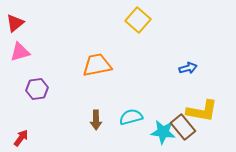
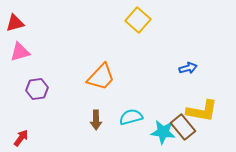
red triangle: rotated 24 degrees clockwise
orange trapezoid: moved 4 px right, 12 px down; rotated 144 degrees clockwise
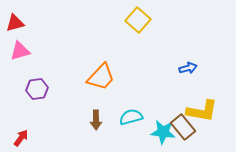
pink triangle: moved 1 px up
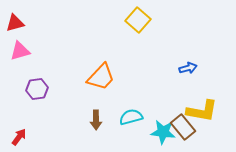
red arrow: moved 2 px left, 1 px up
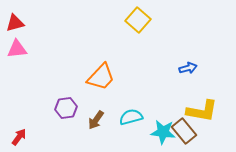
pink triangle: moved 3 px left, 2 px up; rotated 10 degrees clockwise
purple hexagon: moved 29 px right, 19 px down
brown arrow: rotated 36 degrees clockwise
brown rectangle: moved 1 px right, 4 px down
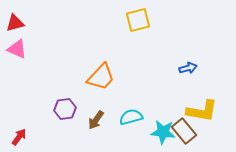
yellow square: rotated 35 degrees clockwise
pink triangle: rotated 30 degrees clockwise
purple hexagon: moved 1 px left, 1 px down
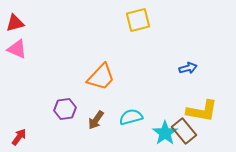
cyan star: moved 2 px right, 1 px down; rotated 30 degrees clockwise
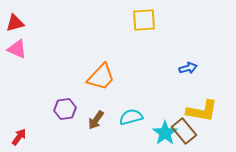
yellow square: moved 6 px right; rotated 10 degrees clockwise
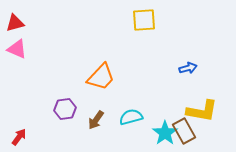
brown rectangle: rotated 10 degrees clockwise
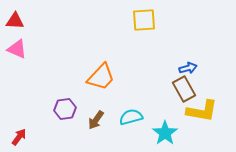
red triangle: moved 2 px up; rotated 18 degrees clockwise
brown rectangle: moved 42 px up
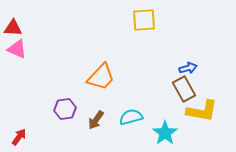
red triangle: moved 2 px left, 7 px down
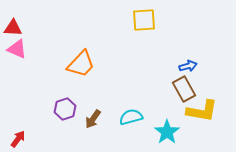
blue arrow: moved 2 px up
orange trapezoid: moved 20 px left, 13 px up
purple hexagon: rotated 10 degrees counterclockwise
brown arrow: moved 3 px left, 1 px up
cyan star: moved 2 px right, 1 px up
red arrow: moved 1 px left, 2 px down
